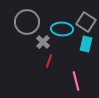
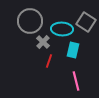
gray circle: moved 3 px right, 1 px up
cyan rectangle: moved 13 px left, 6 px down
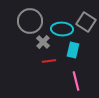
red line: rotated 64 degrees clockwise
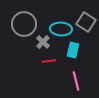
gray circle: moved 6 px left, 3 px down
cyan ellipse: moved 1 px left
